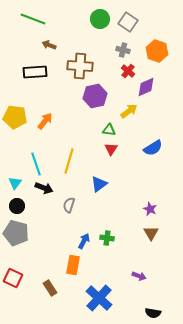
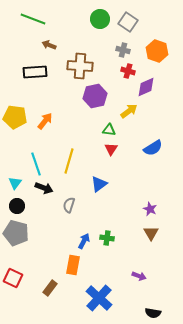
red cross: rotated 24 degrees counterclockwise
brown rectangle: rotated 70 degrees clockwise
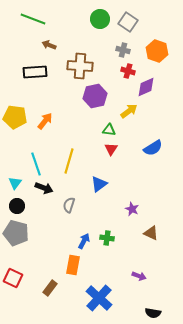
purple star: moved 18 px left
brown triangle: rotated 35 degrees counterclockwise
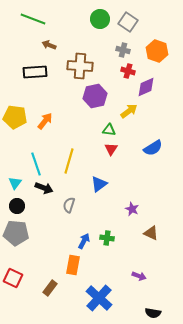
gray pentagon: rotated 10 degrees counterclockwise
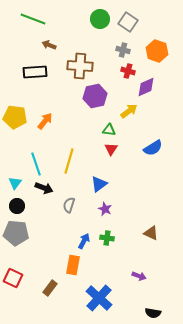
purple star: moved 27 px left
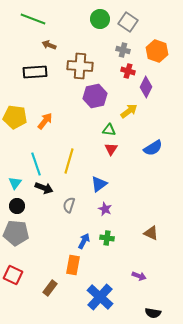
purple diamond: rotated 40 degrees counterclockwise
red square: moved 3 px up
blue cross: moved 1 px right, 1 px up
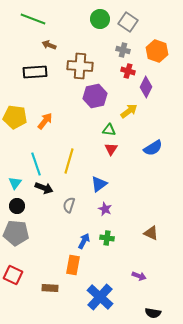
brown rectangle: rotated 56 degrees clockwise
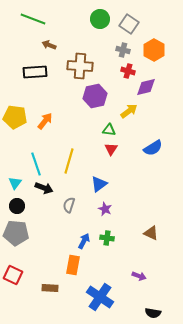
gray square: moved 1 px right, 2 px down
orange hexagon: moved 3 px left, 1 px up; rotated 10 degrees clockwise
purple diamond: rotated 50 degrees clockwise
blue cross: rotated 8 degrees counterclockwise
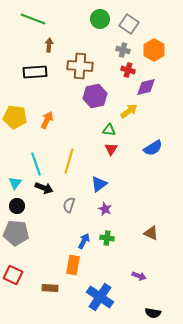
brown arrow: rotated 72 degrees clockwise
red cross: moved 1 px up
orange arrow: moved 2 px right, 1 px up; rotated 12 degrees counterclockwise
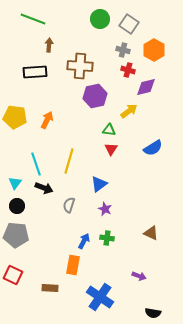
gray pentagon: moved 2 px down
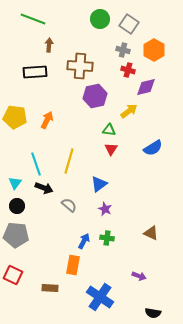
gray semicircle: rotated 112 degrees clockwise
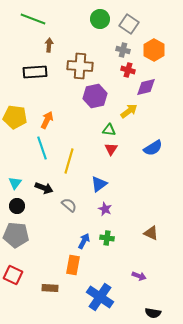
cyan line: moved 6 px right, 16 px up
